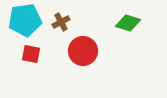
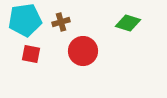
brown cross: rotated 12 degrees clockwise
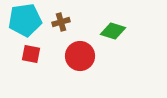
green diamond: moved 15 px left, 8 px down
red circle: moved 3 px left, 5 px down
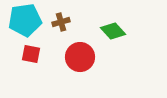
green diamond: rotated 30 degrees clockwise
red circle: moved 1 px down
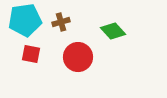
red circle: moved 2 px left
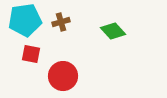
red circle: moved 15 px left, 19 px down
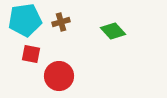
red circle: moved 4 px left
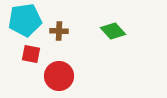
brown cross: moved 2 px left, 9 px down; rotated 18 degrees clockwise
